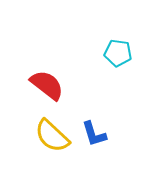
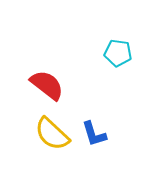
yellow semicircle: moved 2 px up
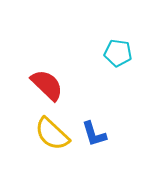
red semicircle: rotated 6 degrees clockwise
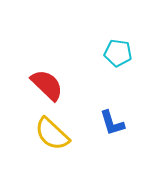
blue L-shape: moved 18 px right, 11 px up
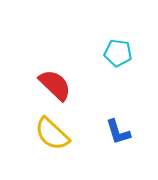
red semicircle: moved 8 px right
blue L-shape: moved 6 px right, 9 px down
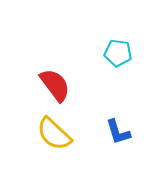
red semicircle: rotated 9 degrees clockwise
yellow semicircle: moved 2 px right
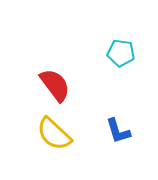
cyan pentagon: moved 3 px right
blue L-shape: moved 1 px up
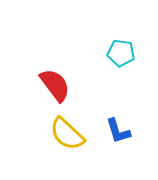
yellow semicircle: moved 13 px right
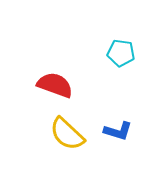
red semicircle: rotated 33 degrees counterclockwise
blue L-shape: rotated 56 degrees counterclockwise
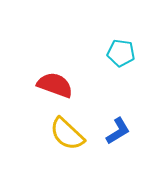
blue L-shape: rotated 48 degrees counterclockwise
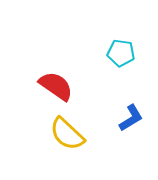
red semicircle: moved 1 px right, 1 px down; rotated 15 degrees clockwise
blue L-shape: moved 13 px right, 13 px up
